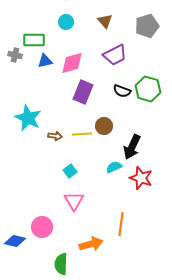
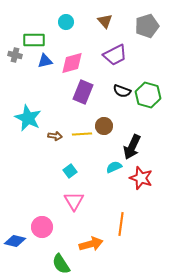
green hexagon: moved 6 px down
green semicircle: rotated 35 degrees counterclockwise
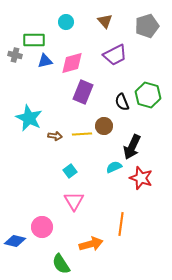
black semicircle: moved 11 px down; rotated 48 degrees clockwise
cyan star: moved 1 px right
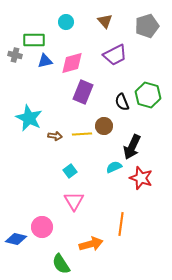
blue diamond: moved 1 px right, 2 px up
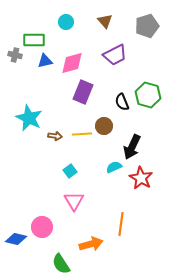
red star: rotated 10 degrees clockwise
